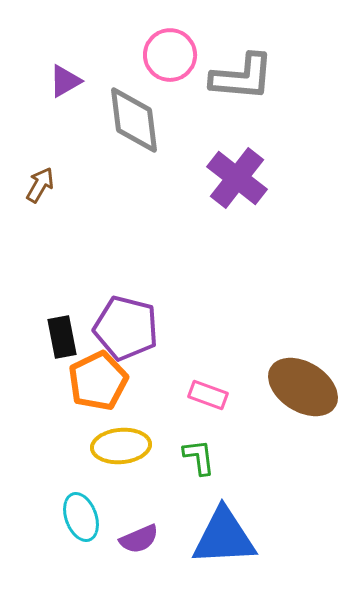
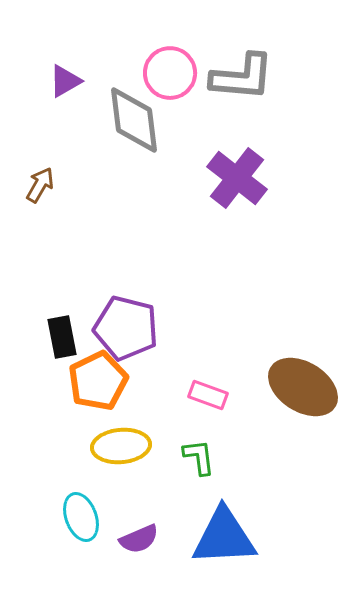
pink circle: moved 18 px down
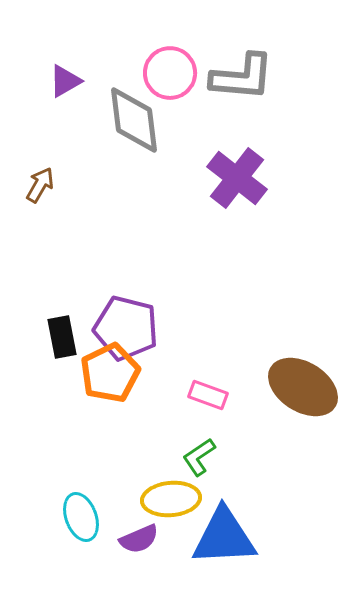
orange pentagon: moved 12 px right, 8 px up
yellow ellipse: moved 50 px right, 53 px down
green L-shape: rotated 117 degrees counterclockwise
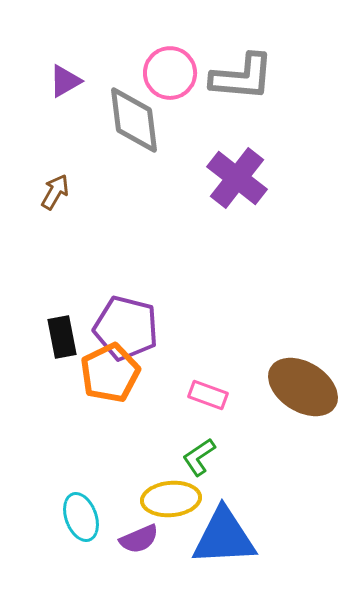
brown arrow: moved 15 px right, 7 px down
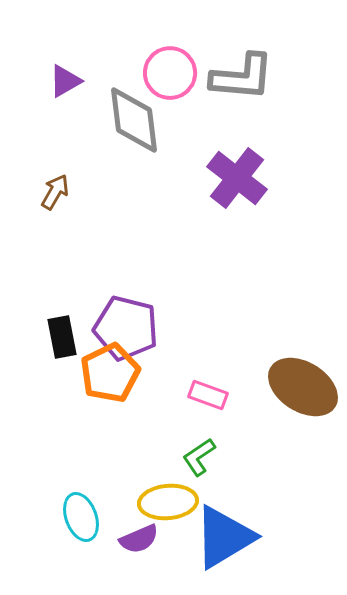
yellow ellipse: moved 3 px left, 3 px down
blue triangle: rotated 28 degrees counterclockwise
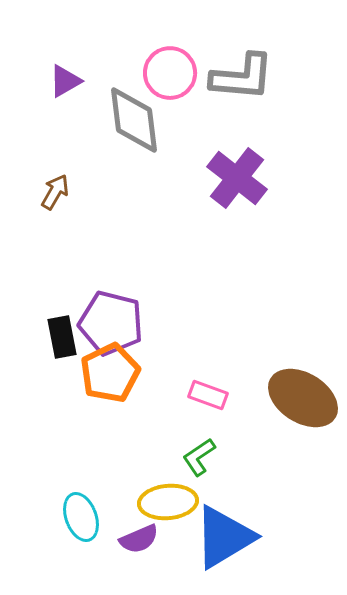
purple pentagon: moved 15 px left, 5 px up
brown ellipse: moved 11 px down
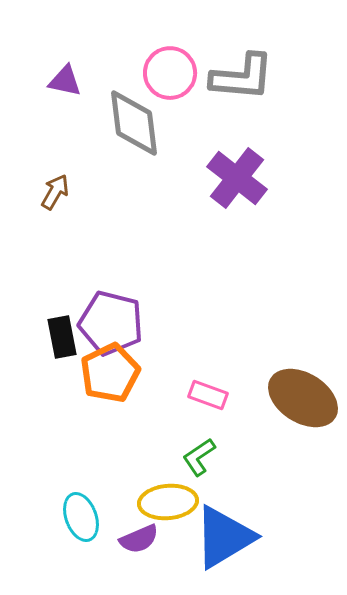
purple triangle: rotated 42 degrees clockwise
gray diamond: moved 3 px down
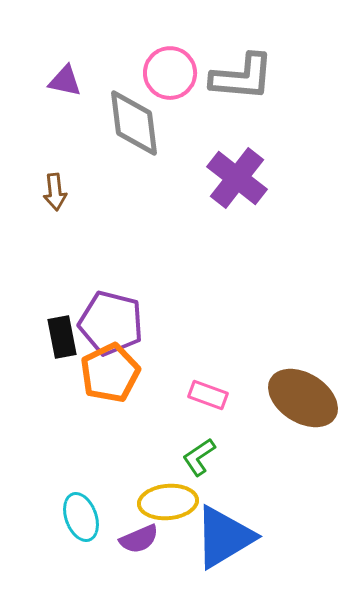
brown arrow: rotated 144 degrees clockwise
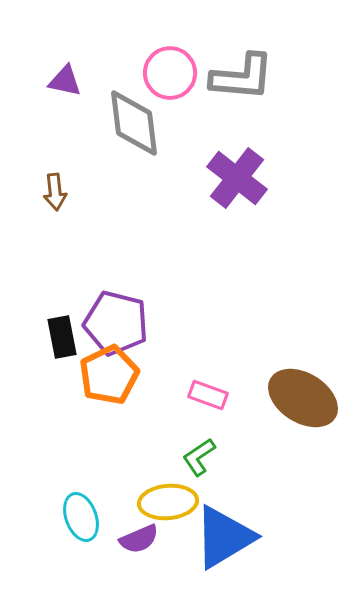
purple pentagon: moved 5 px right
orange pentagon: moved 1 px left, 2 px down
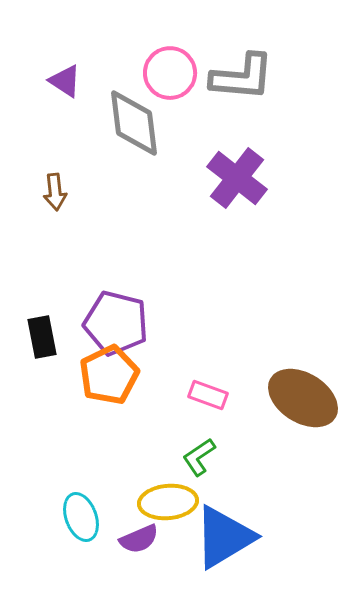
purple triangle: rotated 21 degrees clockwise
black rectangle: moved 20 px left
